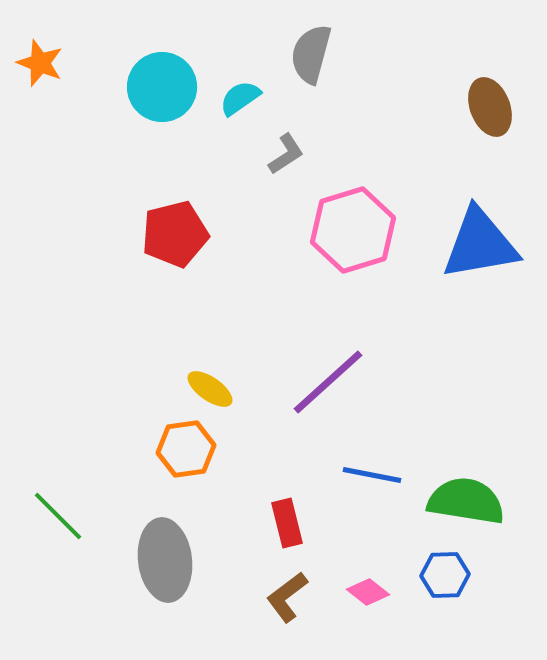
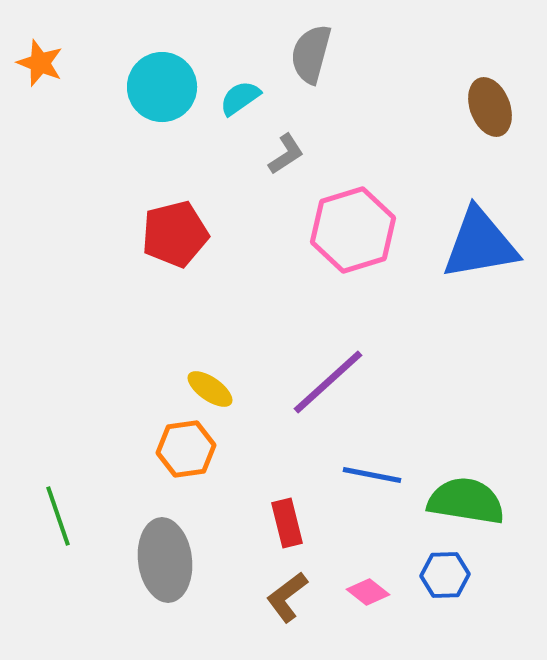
green line: rotated 26 degrees clockwise
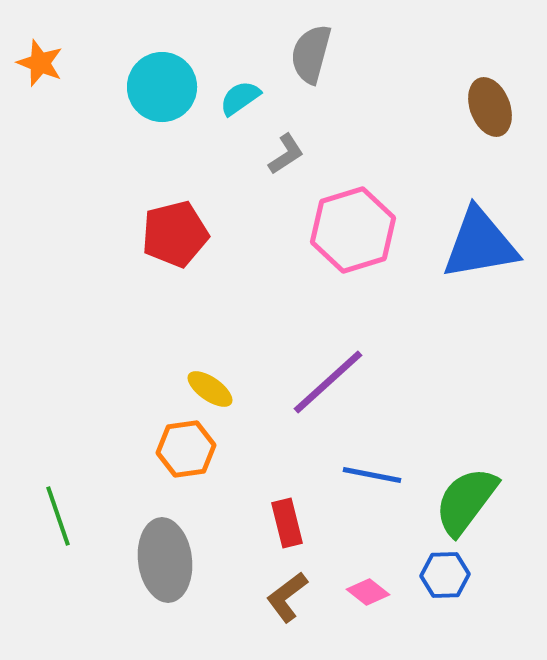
green semicircle: rotated 62 degrees counterclockwise
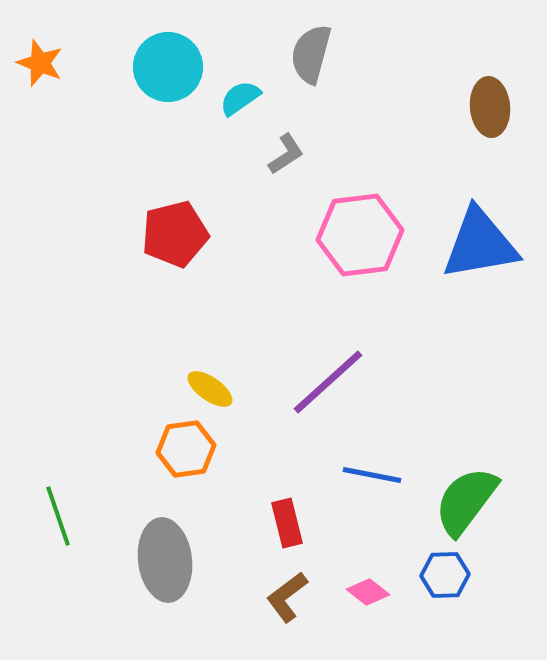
cyan circle: moved 6 px right, 20 px up
brown ellipse: rotated 16 degrees clockwise
pink hexagon: moved 7 px right, 5 px down; rotated 10 degrees clockwise
